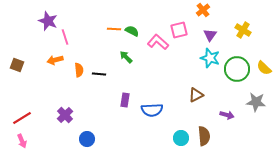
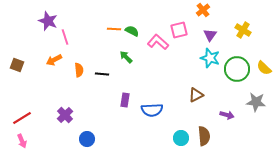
orange arrow: moved 1 px left; rotated 14 degrees counterclockwise
black line: moved 3 px right
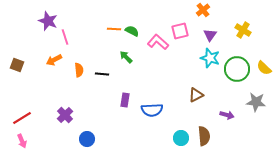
pink square: moved 1 px right, 1 px down
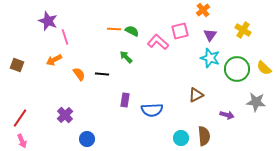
orange semicircle: moved 4 px down; rotated 32 degrees counterclockwise
red line: moved 2 px left; rotated 24 degrees counterclockwise
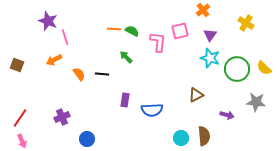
yellow cross: moved 3 px right, 7 px up
pink L-shape: rotated 55 degrees clockwise
purple cross: moved 3 px left, 2 px down; rotated 21 degrees clockwise
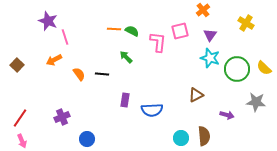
brown square: rotated 24 degrees clockwise
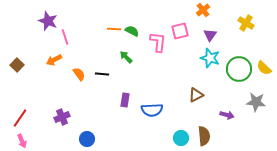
green circle: moved 2 px right
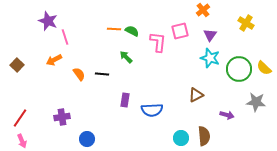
purple cross: rotated 14 degrees clockwise
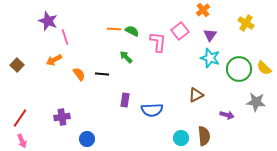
pink square: rotated 24 degrees counterclockwise
